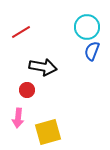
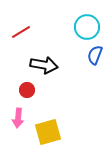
blue semicircle: moved 3 px right, 4 px down
black arrow: moved 1 px right, 2 px up
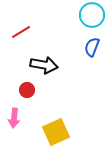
cyan circle: moved 5 px right, 12 px up
blue semicircle: moved 3 px left, 8 px up
pink arrow: moved 4 px left
yellow square: moved 8 px right; rotated 8 degrees counterclockwise
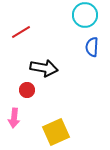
cyan circle: moved 7 px left
blue semicircle: rotated 18 degrees counterclockwise
black arrow: moved 3 px down
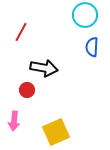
red line: rotated 30 degrees counterclockwise
pink arrow: moved 3 px down
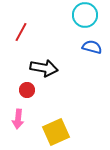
blue semicircle: rotated 102 degrees clockwise
pink arrow: moved 4 px right, 2 px up
